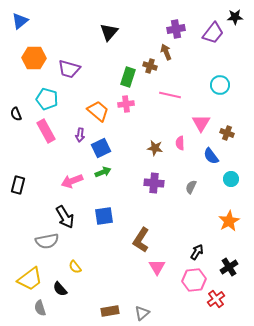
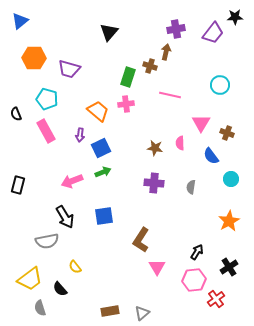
brown arrow at (166, 52): rotated 35 degrees clockwise
gray semicircle at (191, 187): rotated 16 degrees counterclockwise
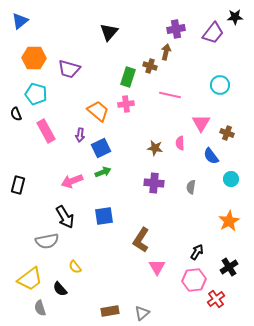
cyan pentagon at (47, 99): moved 11 px left, 5 px up
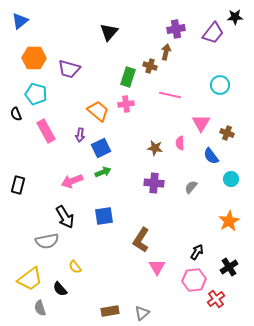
gray semicircle at (191, 187): rotated 32 degrees clockwise
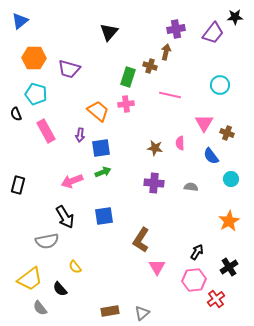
pink triangle at (201, 123): moved 3 px right
blue square at (101, 148): rotated 18 degrees clockwise
gray semicircle at (191, 187): rotated 56 degrees clockwise
gray semicircle at (40, 308): rotated 21 degrees counterclockwise
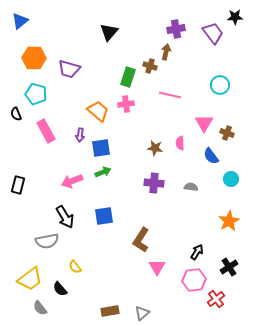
purple trapezoid at (213, 33): rotated 75 degrees counterclockwise
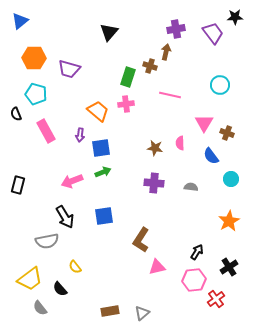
pink triangle at (157, 267): rotated 48 degrees clockwise
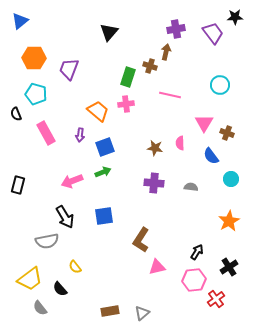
purple trapezoid at (69, 69): rotated 95 degrees clockwise
pink rectangle at (46, 131): moved 2 px down
blue square at (101, 148): moved 4 px right, 1 px up; rotated 12 degrees counterclockwise
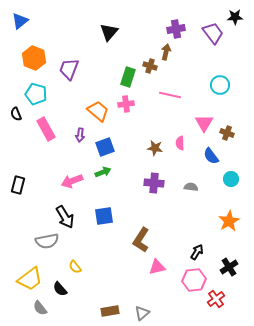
orange hexagon at (34, 58): rotated 20 degrees clockwise
pink rectangle at (46, 133): moved 4 px up
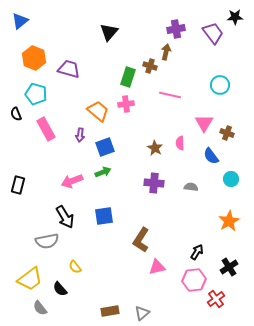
purple trapezoid at (69, 69): rotated 85 degrees clockwise
brown star at (155, 148): rotated 21 degrees clockwise
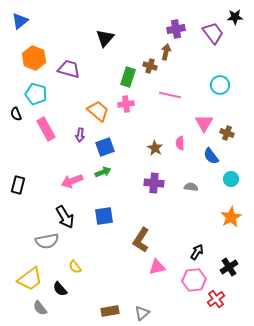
black triangle at (109, 32): moved 4 px left, 6 px down
orange star at (229, 221): moved 2 px right, 4 px up
